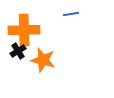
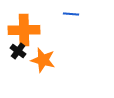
blue line: rotated 14 degrees clockwise
black cross: rotated 21 degrees counterclockwise
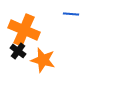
orange cross: rotated 24 degrees clockwise
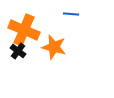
orange star: moved 11 px right, 13 px up
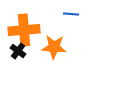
orange cross: rotated 28 degrees counterclockwise
orange star: rotated 10 degrees counterclockwise
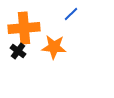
blue line: rotated 49 degrees counterclockwise
orange cross: moved 2 px up
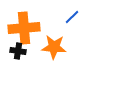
blue line: moved 1 px right, 3 px down
black cross: rotated 28 degrees counterclockwise
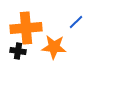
blue line: moved 4 px right, 5 px down
orange cross: moved 2 px right
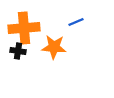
blue line: rotated 21 degrees clockwise
orange cross: moved 2 px left
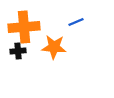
orange cross: moved 1 px up
black cross: rotated 14 degrees counterclockwise
